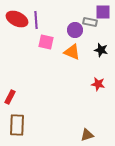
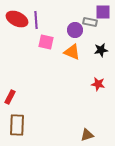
black star: rotated 24 degrees counterclockwise
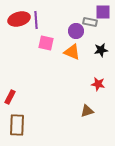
red ellipse: moved 2 px right; rotated 40 degrees counterclockwise
purple circle: moved 1 px right, 1 px down
pink square: moved 1 px down
brown triangle: moved 24 px up
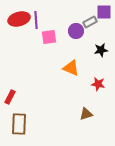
purple square: moved 1 px right
gray rectangle: rotated 40 degrees counterclockwise
pink square: moved 3 px right, 6 px up; rotated 21 degrees counterclockwise
orange triangle: moved 1 px left, 16 px down
brown triangle: moved 1 px left, 3 px down
brown rectangle: moved 2 px right, 1 px up
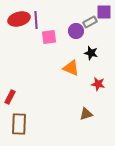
black star: moved 10 px left, 3 px down; rotated 24 degrees clockwise
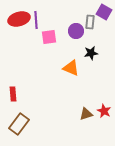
purple square: rotated 28 degrees clockwise
gray rectangle: rotated 56 degrees counterclockwise
black star: rotated 24 degrees counterclockwise
red star: moved 6 px right, 27 px down; rotated 16 degrees clockwise
red rectangle: moved 3 px right, 3 px up; rotated 32 degrees counterclockwise
brown rectangle: rotated 35 degrees clockwise
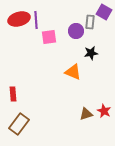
orange triangle: moved 2 px right, 4 px down
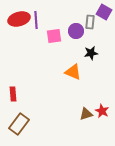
pink square: moved 5 px right, 1 px up
red star: moved 2 px left
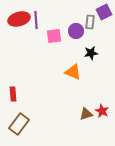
purple square: rotated 35 degrees clockwise
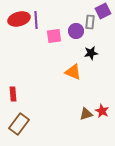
purple square: moved 1 px left, 1 px up
